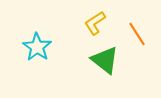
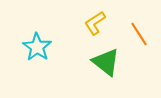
orange line: moved 2 px right
green triangle: moved 1 px right, 2 px down
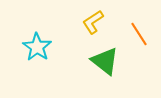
yellow L-shape: moved 2 px left, 1 px up
green triangle: moved 1 px left, 1 px up
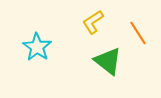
orange line: moved 1 px left, 1 px up
green triangle: moved 3 px right
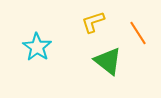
yellow L-shape: rotated 15 degrees clockwise
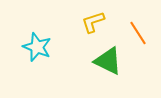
cyan star: rotated 12 degrees counterclockwise
green triangle: rotated 12 degrees counterclockwise
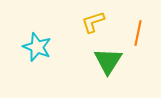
orange line: rotated 45 degrees clockwise
green triangle: rotated 36 degrees clockwise
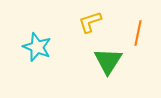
yellow L-shape: moved 3 px left
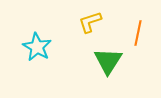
cyan star: rotated 8 degrees clockwise
